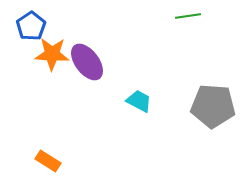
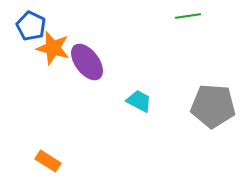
blue pentagon: rotated 12 degrees counterclockwise
orange star: moved 1 px right, 6 px up; rotated 12 degrees clockwise
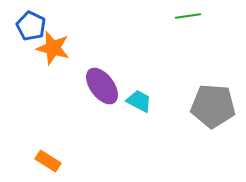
purple ellipse: moved 15 px right, 24 px down
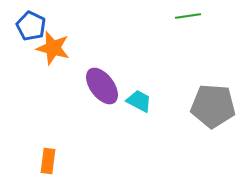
orange rectangle: rotated 65 degrees clockwise
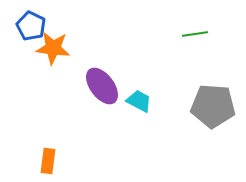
green line: moved 7 px right, 18 px down
orange star: rotated 8 degrees counterclockwise
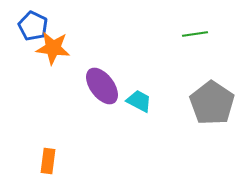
blue pentagon: moved 2 px right
gray pentagon: moved 1 px left, 3 px up; rotated 30 degrees clockwise
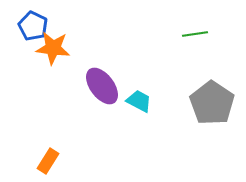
orange rectangle: rotated 25 degrees clockwise
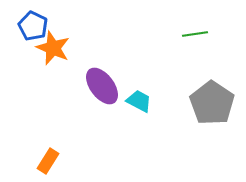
orange star: rotated 16 degrees clockwise
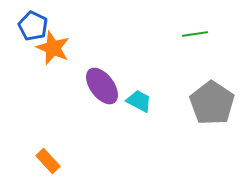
orange rectangle: rotated 75 degrees counterclockwise
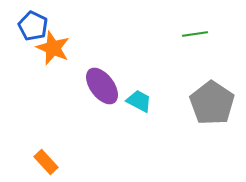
orange rectangle: moved 2 px left, 1 px down
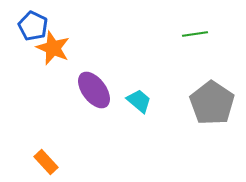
purple ellipse: moved 8 px left, 4 px down
cyan trapezoid: rotated 12 degrees clockwise
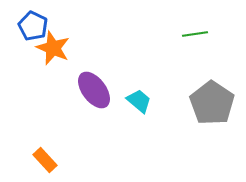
orange rectangle: moved 1 px left, 2 px up
